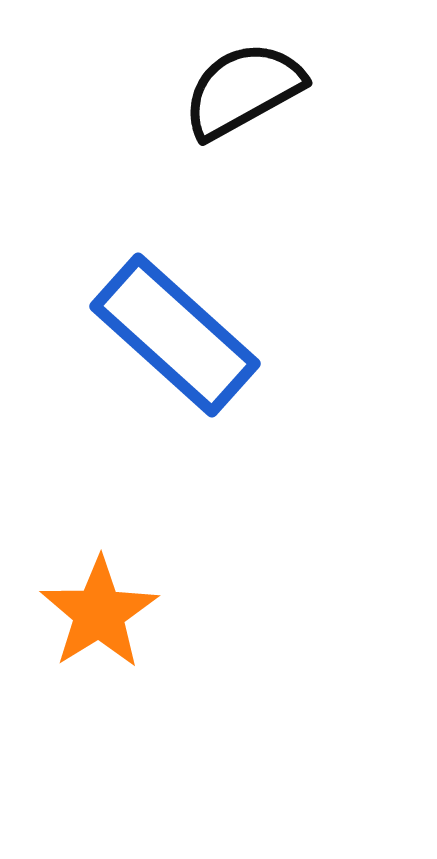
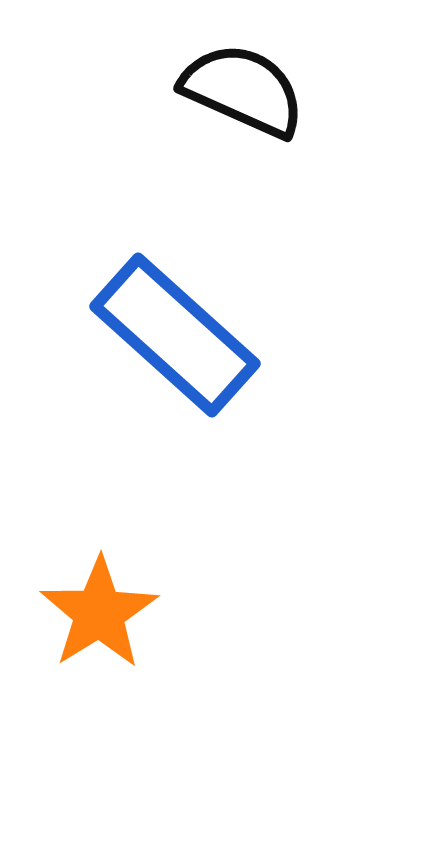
black semicircle: rotated 53 degrees clockwise
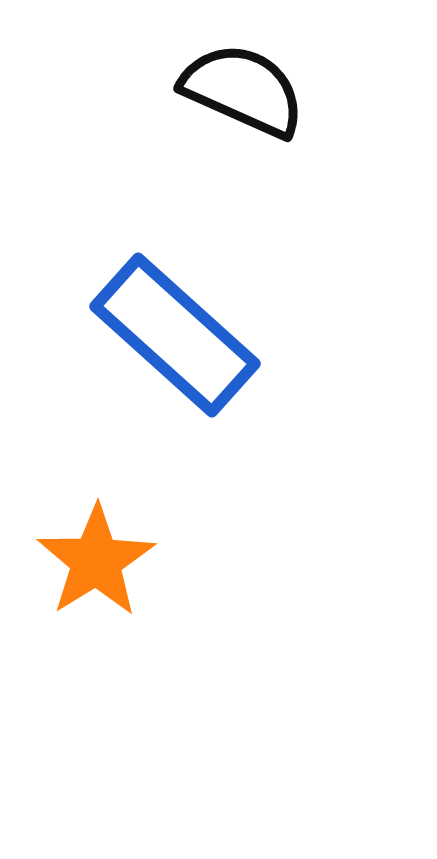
orange star: moved 3 px left, 52 px up
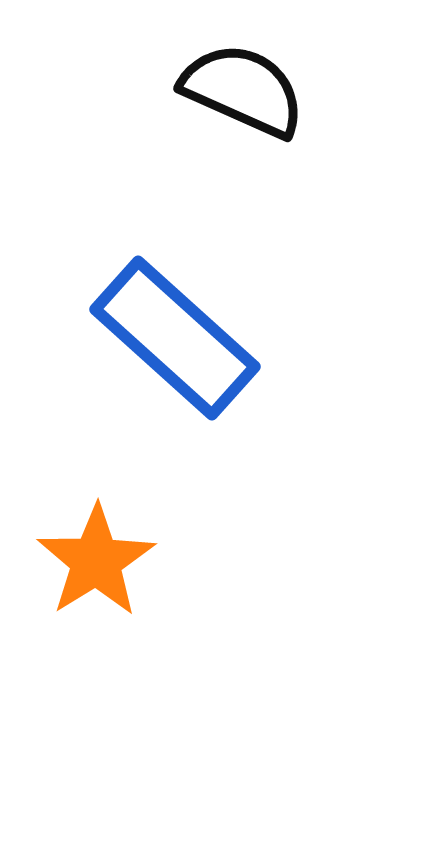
blue rectangle: moved 3 px down
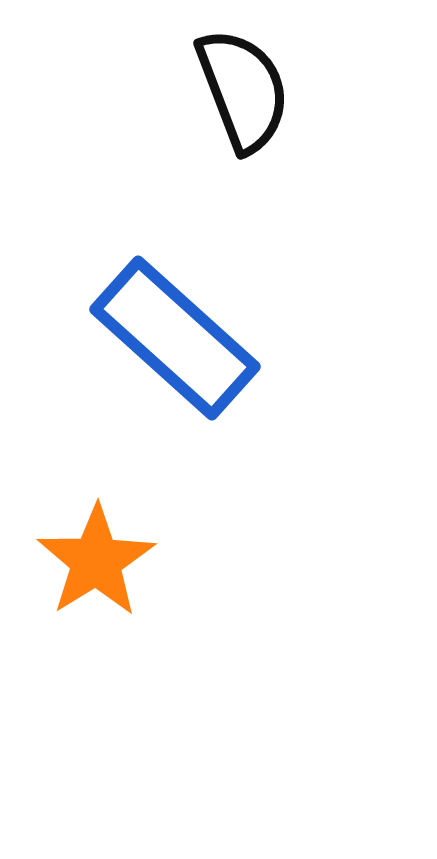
black semicircle: rotated 45 degrees clockwise
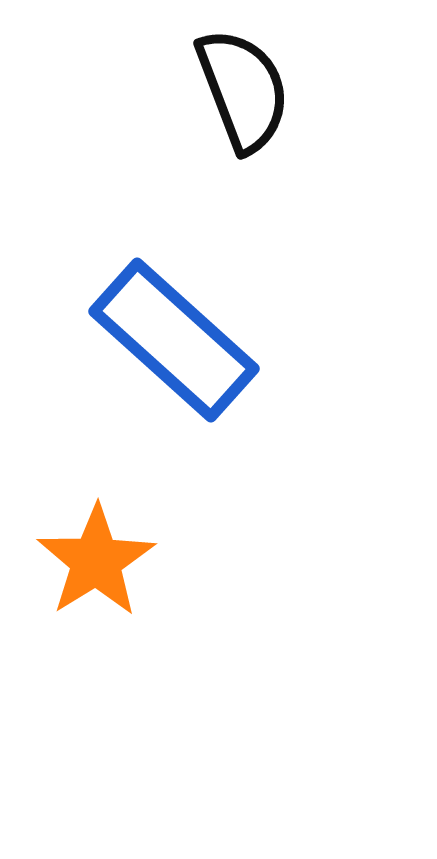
blue rectangle: moved 1 px left, 2 px down
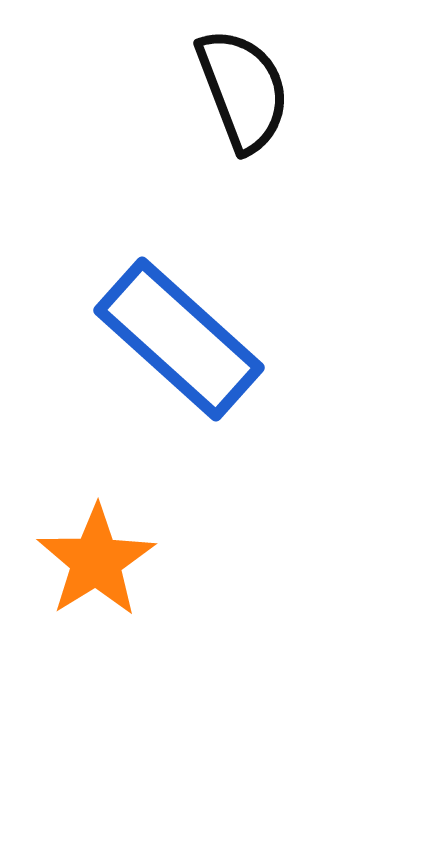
blue rectangle: moved 5 px right, 1 px up
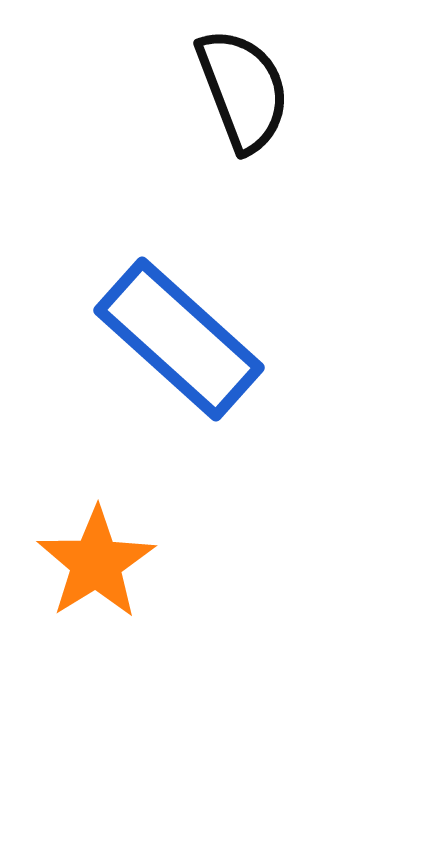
orange star: moved 2 px down
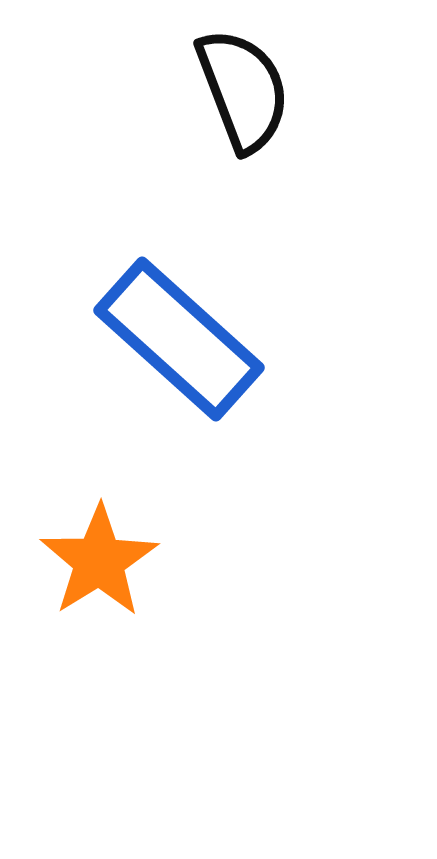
orange star: moved 3 px right, 2 px up
